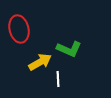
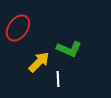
red ellipse: moved 1 px left, 1 px up; rotated 48 degrees clockwise
yellow arrow: moved 1 px left; rotated 15 degrees counterclockwise
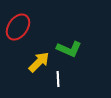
red ellipse: moved 1 px up
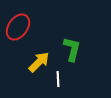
green L-shape: moved 3 px right; rotated 100 degrees counterclockwise
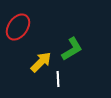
green L-shape: rotated 45 degrees clockwise
yellow arrow: moved 2 px right
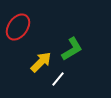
white line: rotated 42 degrees clockwise
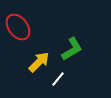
red ellipse: rotated 72 degrees counterclockwise
yellow arrow: moved 2 px left
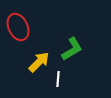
red ellipse: rotated 12 degrees clockwise
white line: rotated 35 degrees counterclockwise
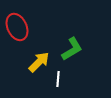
red ellipse: moved 1 px left
